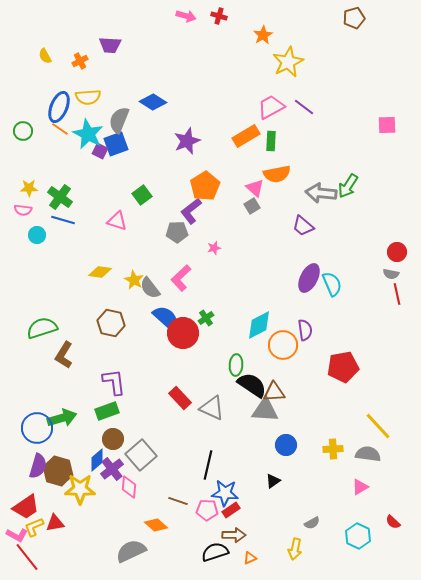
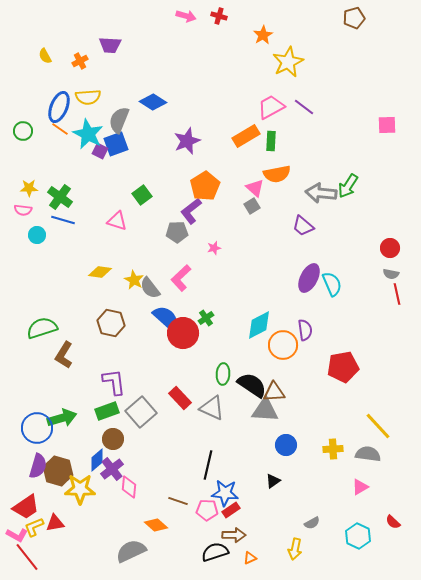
red circle at (397, 252): moved 7 px left, 4 px up
green ellipse at (236, 365): moved 13 px left, 9 px down
gray square at (141, 455): moved 43 px up
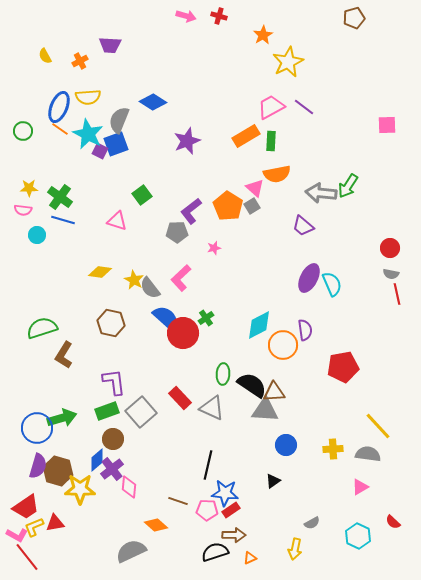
orange pentagon at (205, 186): moved 23 px right, 20 px down; rotated 8 degrees counterclockwise
